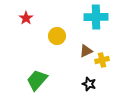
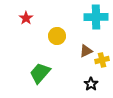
green trapezoid: moved 3 px right, 7 px up
black star: moved 2 px right; rotated 16 degrees clockwise
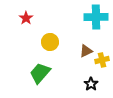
yellow circle: moved 7 px left, 6 px down
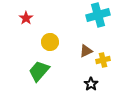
cyan cross: moved 2 px right, 2 px up; rotated 15 degrees counterclockwise
yellow cross: moved 1 px right
green trapezoid: moved 1 px left, 2 px up
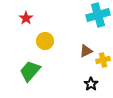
yellow circle: moved 5 px left, 1 px up
green trapezoid: moved 9 px left
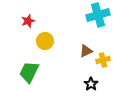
red star: moved 2 px right, 3 px down; rotated 16 degrees clockwise
green trapezoid: moved 1 px left, 1 px down; rotated 15 degrees counterclockwise
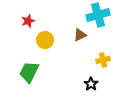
yellow circle: moved 1 px up
brown triangle: moved 6 px left, 16 px up
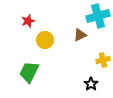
cyan cross: moved 1 px down
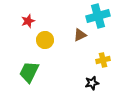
black star: moved 1 px right, 1 px up; rotated 24 degrees clockwise
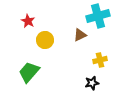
red star: rotated 24 degrees counterclockwise
yellow cross: moved 3 px left
green trapezoid: rotated 15 degrees clockwise
